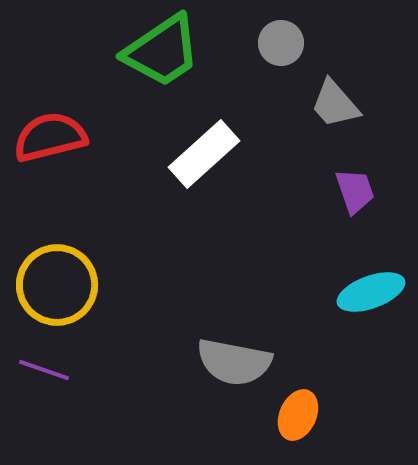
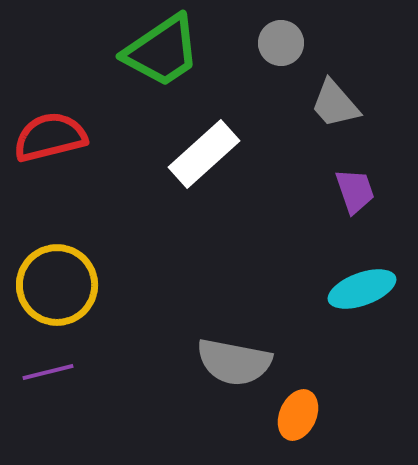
cyan ellipse: moved 9 px left, 3 px up
purple line: moved 4 px right, 2 px down; rotated 33 degrees counterclockwise
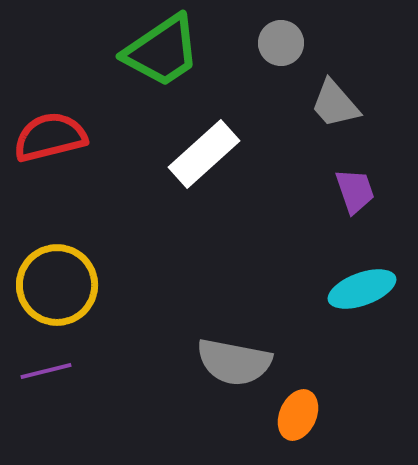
purple line: moved 2 px left, 1 px up
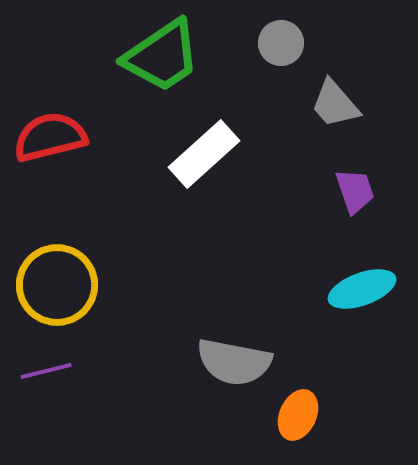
green trapezoid: moved 5 px down
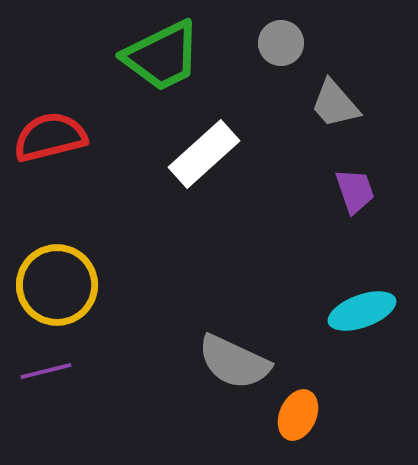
green trapezoid: rotated 8 degrees clockwise
cyan ellipse: moved 22 px down
gray semicircle: rotated 14 degrees clockwise
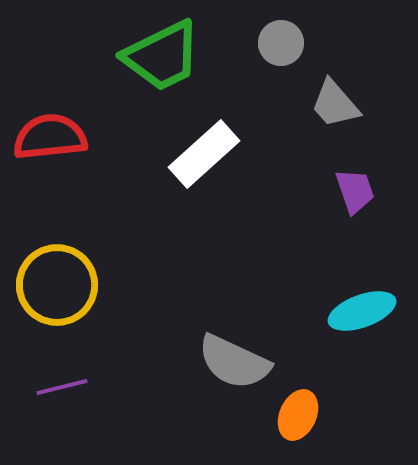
red semicircle: rotated 8 degrees clockwise
purple line: moved 16 px right, 16 px down
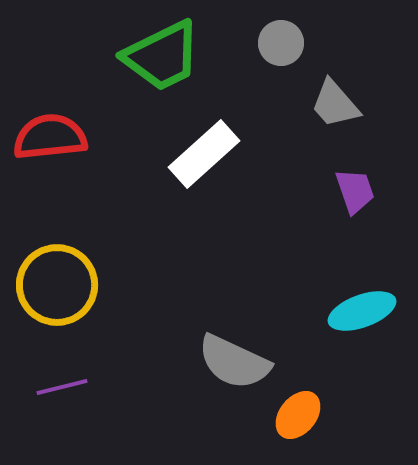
orange ellipse: rotated 15 degrees clockwise
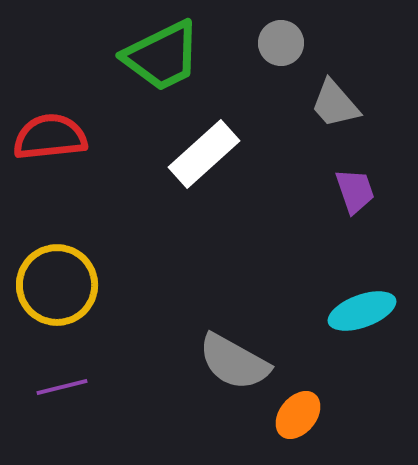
gray semicircle: rotated 4 degrees clockwise
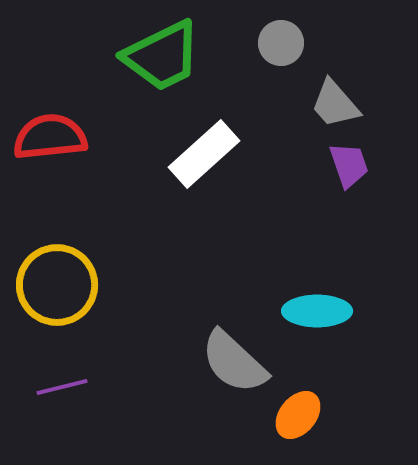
purple trapezoid: moved 6 px left, 26 px up
cyan ellipse: moved 45 px left; rotated 20 degrees clockwise
gray semicircle: rotated 14 degrees clockwise
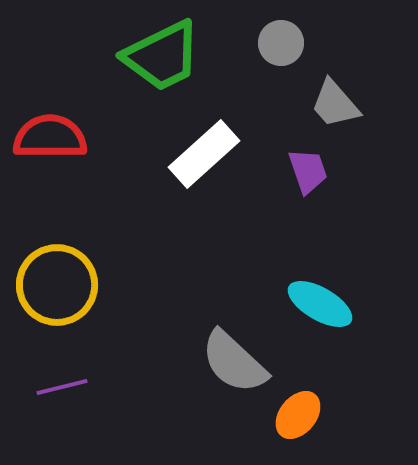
red semicircle: rotated 6 degrees clockwise
purple trapezoid: moved 41 px left, 6 px down
cyan ellipse: moved 3 px right, 7 px up; rotated 30 degrees clockwise
